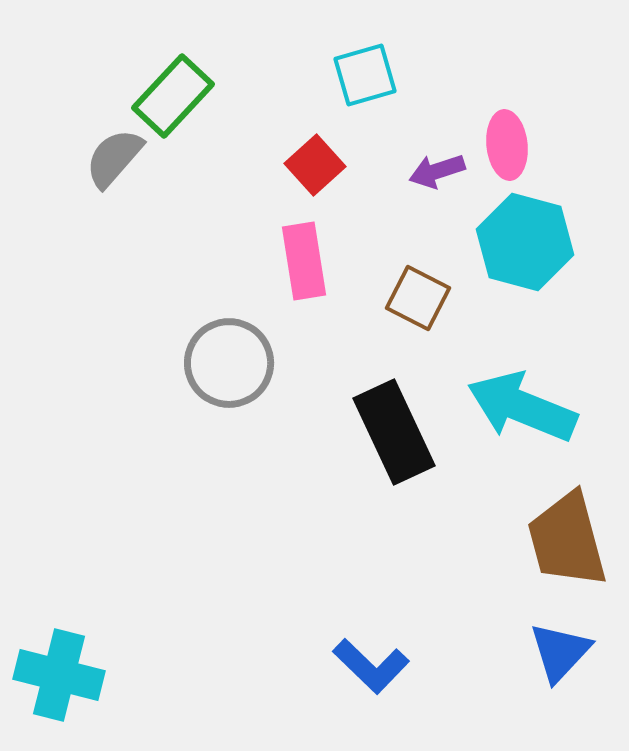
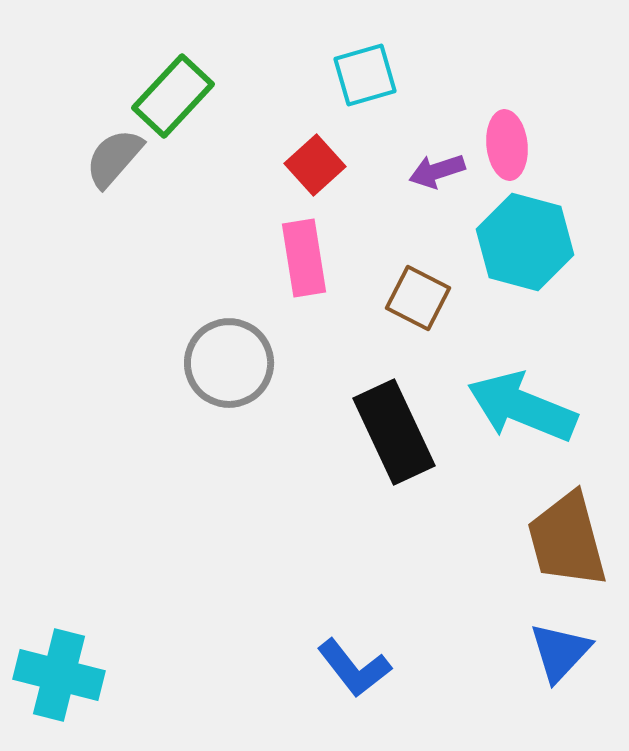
pink rectangle: moved 3 px up
blue L-shape: moved 17 px left, 2 px down; rotated 8 degrees clockwise
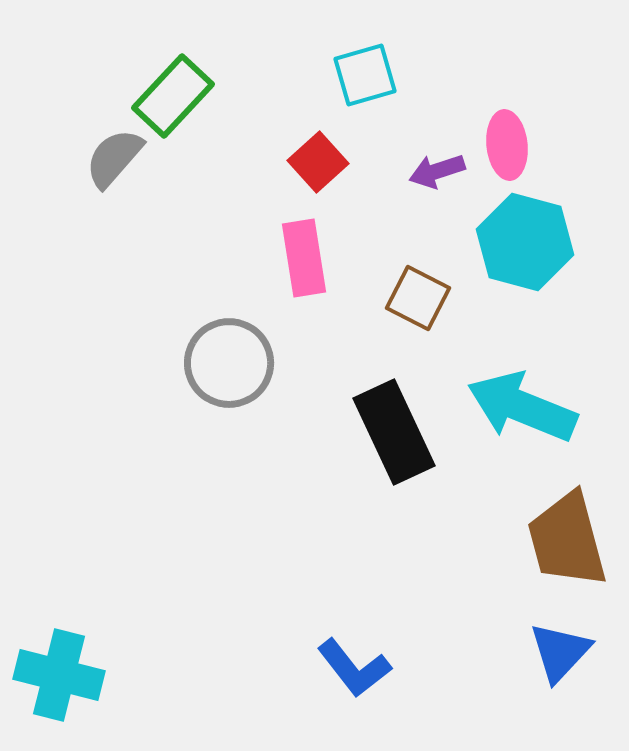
red square: moved 3 px right, 3 px up
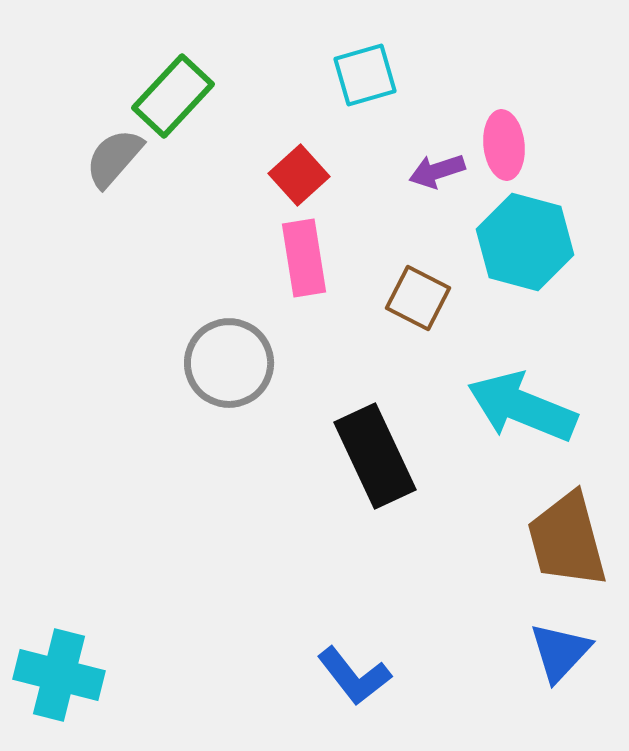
pink ellipse: moved 3 px left
red square: moved 19 px left, 13 px down
black rectangle: moved 19 px left, 24 px down
blue L-shape: moved 8 px down
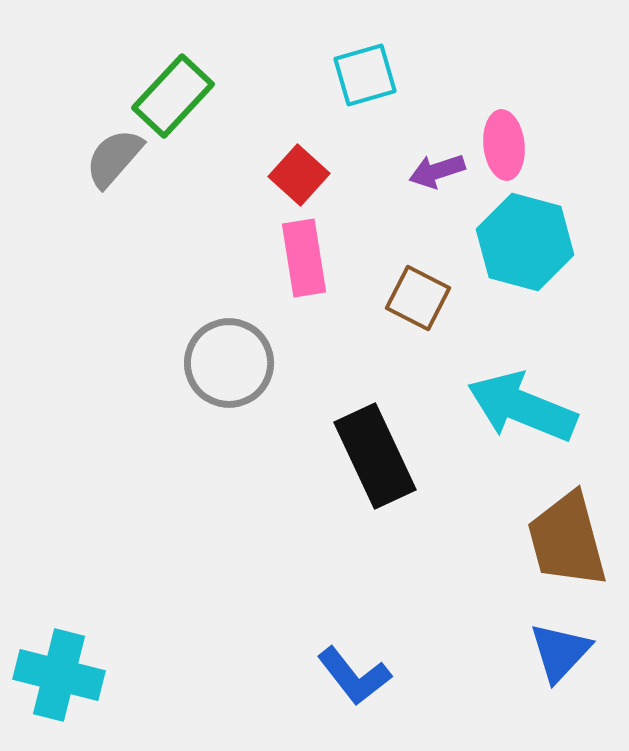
red square: rotated 6 degrees counterclockwise
